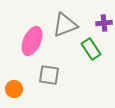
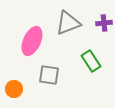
gray triangle: moved 3 px right, 2 px up
green rectangle: moved 12 px down
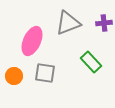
green rectangle: moved 1 px down; rotated 10 degrees counterclockwise
gray square: moved 4 px left, 2 px up
orange circle: moved 13 px up
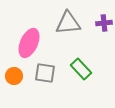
gray triangle: rotated 16 degrees clockwise
pink ellipse: moved 3 px left, 2 px down
green rectangle: moved 10 px left, 7 px down
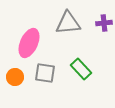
orange circle: moved 1 px right, 1 px down
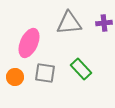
gray triangle: moved 1 px right
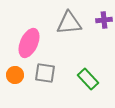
purple cross: moved 3 px up
green rectangle: moved 7 px right, 10 px down
orange circle: moved 2 px up
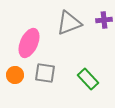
gray triangle: rotated 16 degrees counterclockwise
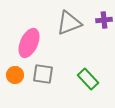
gray square: moved 2 px left, 1 px down
